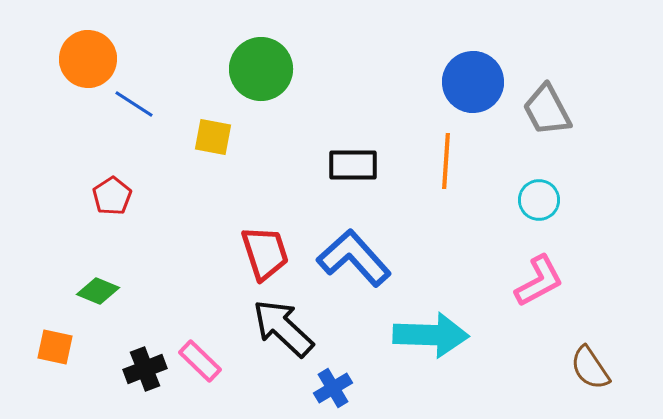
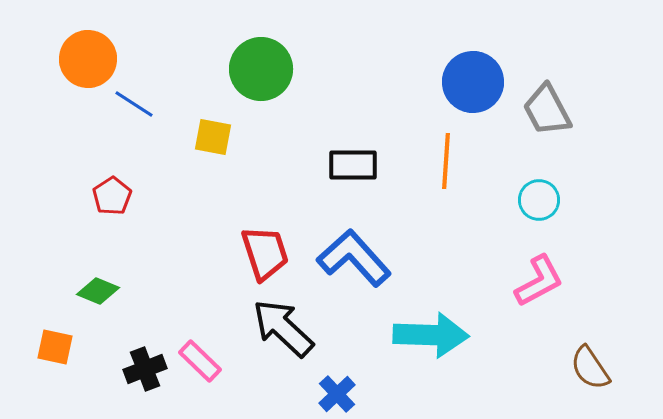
blue cross: moved 4 px right, 6 px down; rotated 12 degrees counterclockwise
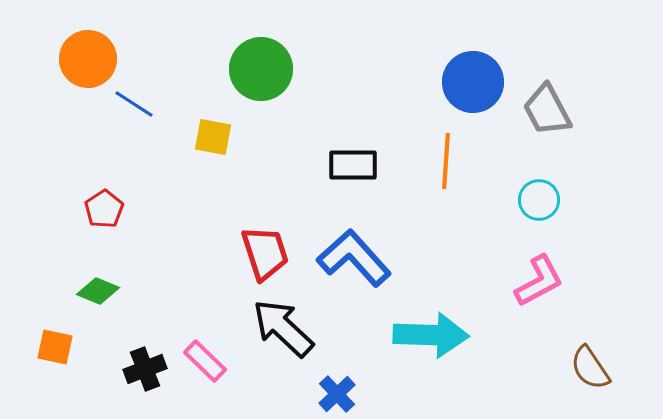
red pentagon: moved 8 px left, 13 px down
pink rectangle: moved 5 px right
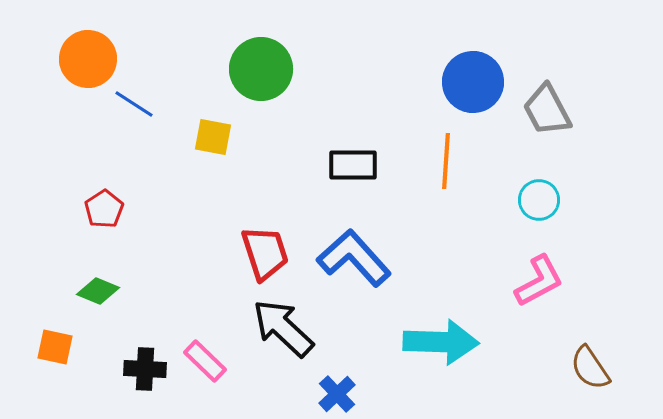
cyan arrow: moved 10 px right, 7 px down
black cross: rotated 24 degrees clockwise
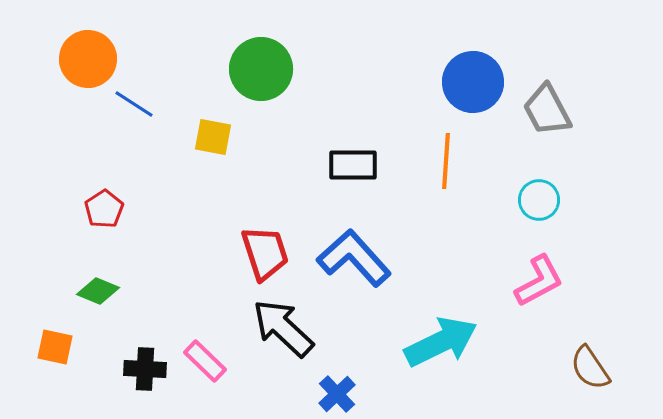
cyan arrow: rotated 28 degrees counterclockwise
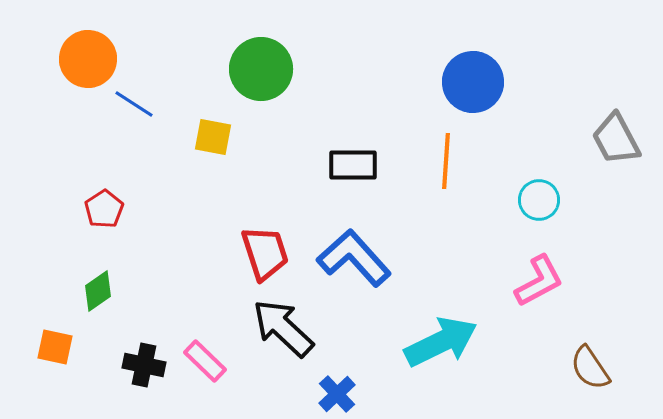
gray trapezoid: moved 69 px right, 29 px down
green diamond: rotated 57 degrees counterclockwise
black cross: moved 1 px left, 4 px up; rotated 9 degrees clockwise
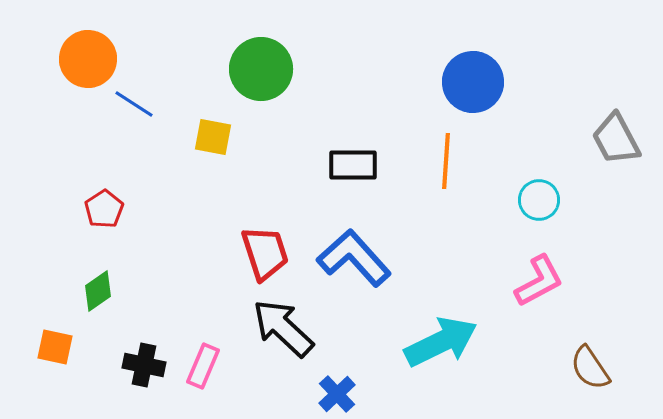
pink rectangle: moved 2 px left, 5 px down; rotated 69 degrees clockwise
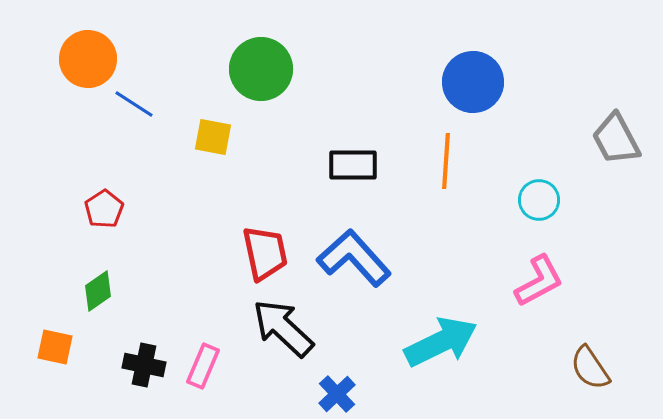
red trapezoid: rotated 6 degrees clockwise
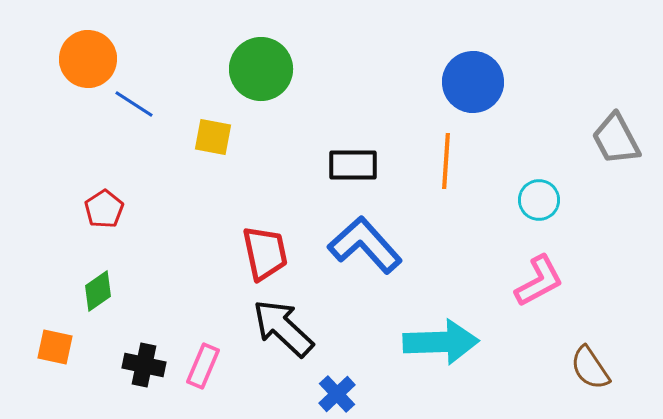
blue L-shape: moved 11 px right, 13 px up
cyan arrow: rotated 24 degrees clockwise
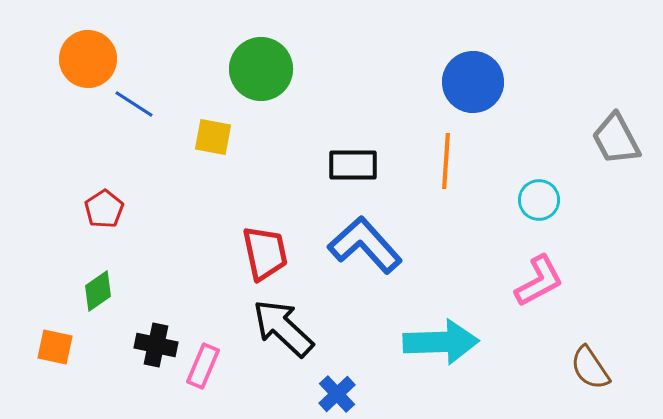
black cross: moved 12 px right, 20 px up
